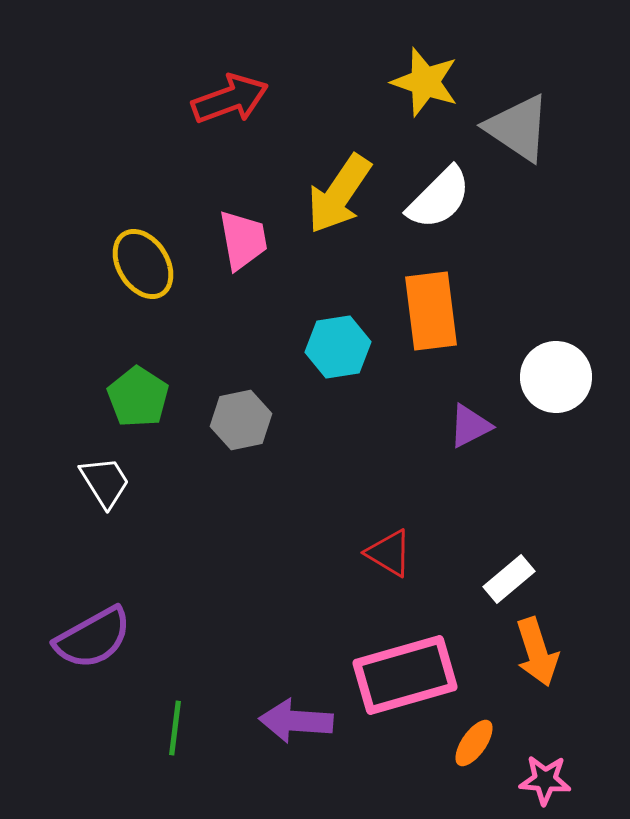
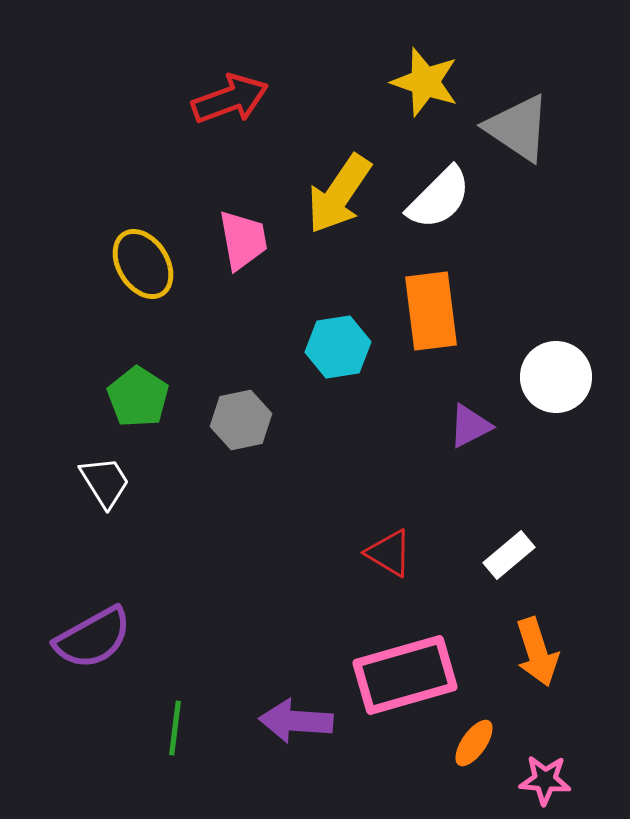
white rectangle: moved 24 px up
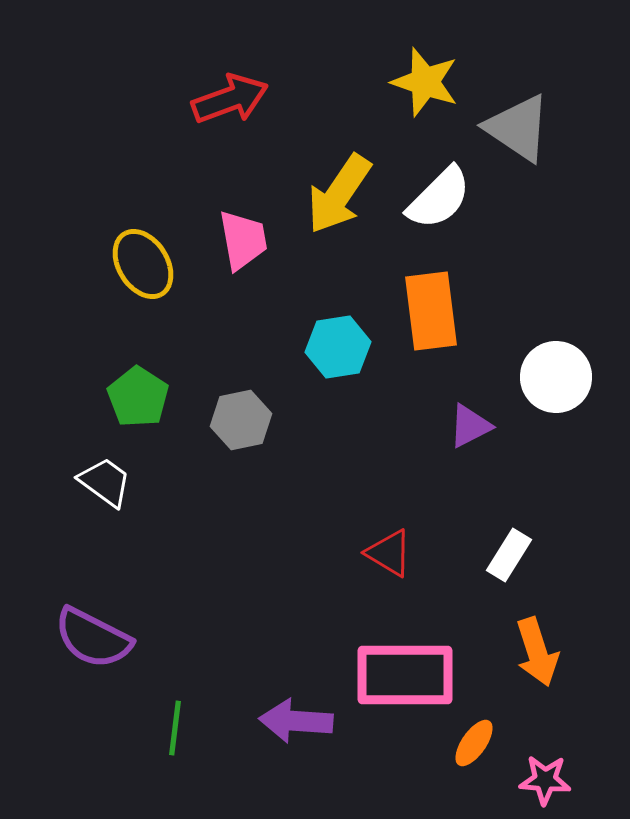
white trapezoid: rotated 22 degrees counterclockwise
white rectangle: rotated 18 degrees counterclockwise
purple semicircle: rotated 56 degrees clockwise
pink rectangle: rotated 16 degrees clockwise
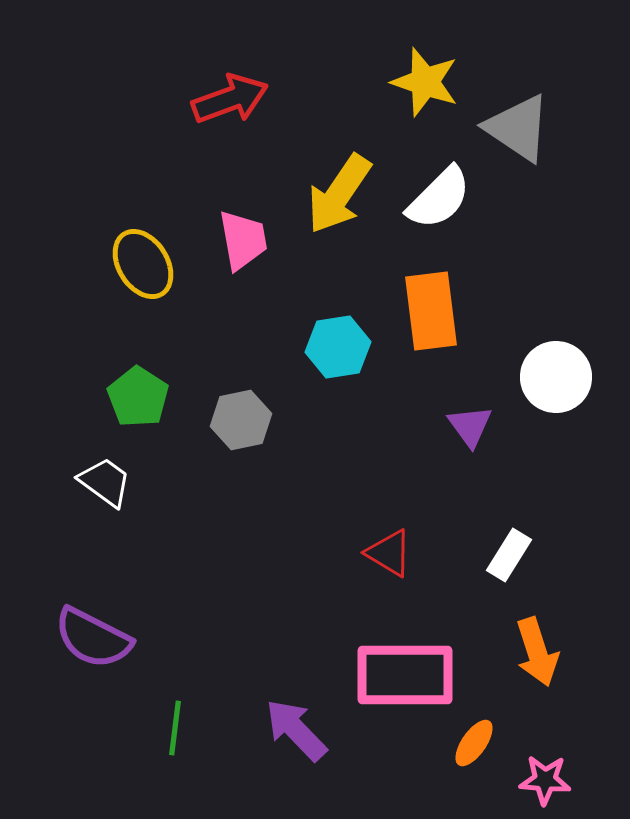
purple triangle: rotated 39 degrees counterclockwise
purple arrow: moved 9 px down; rotated 42 degrees clockwise
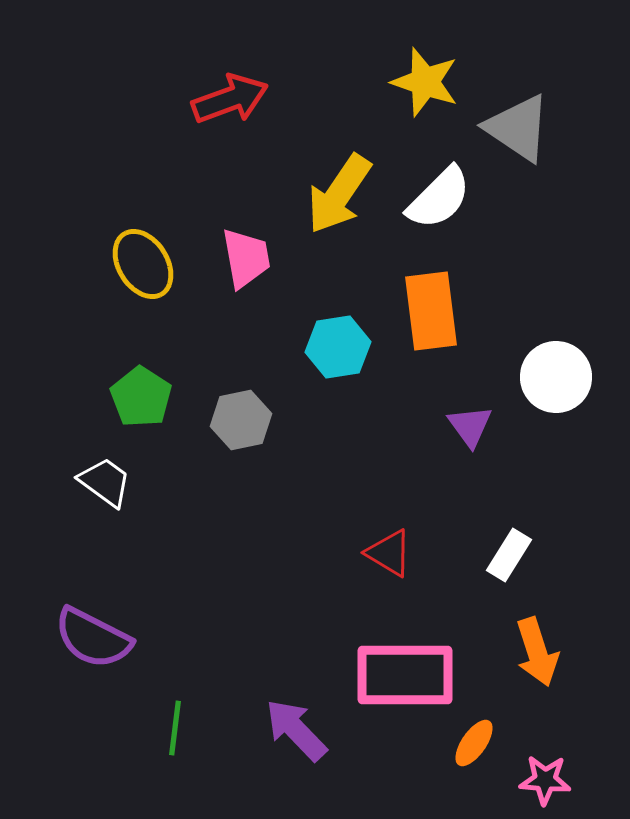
pink trapezoid: moved 3 px right, 18 px down
green pentagon: moved 3 px right
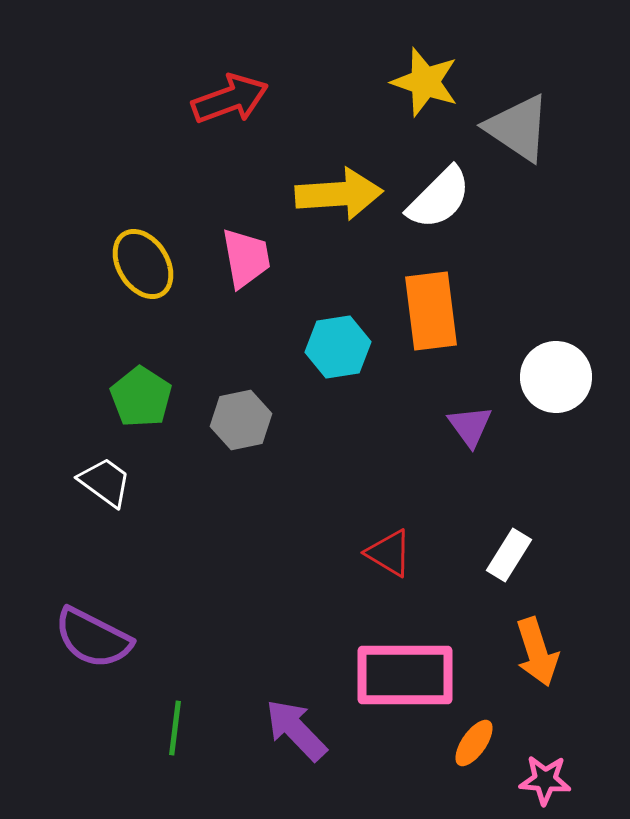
yellow arrow: rotated 128 degrees counterclockwise
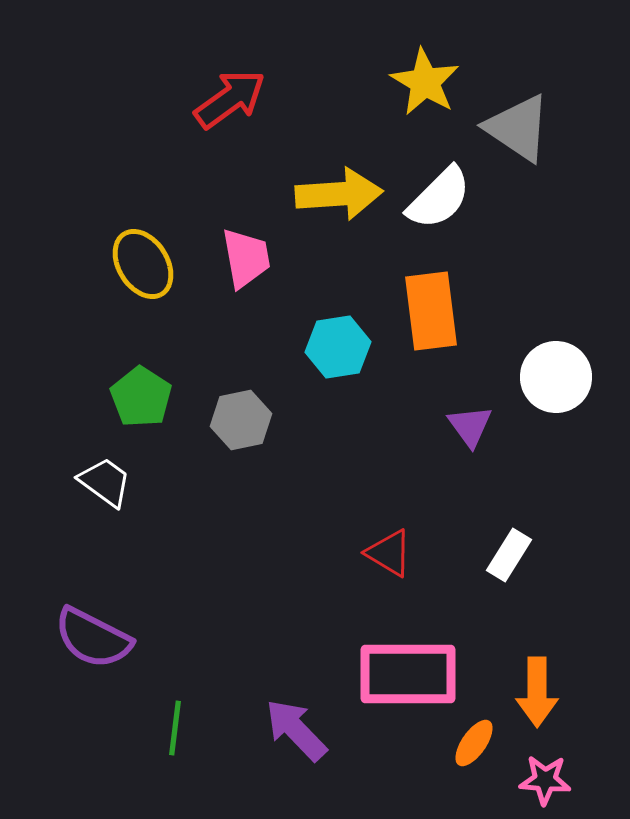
yellow star: rotated 12 degrees clockwise
red arrow: rotated 16 degrees counterclockwise
orange arrow: moved 40 px down; rotated 18 degrees clockwise
pink rectangle: moved 3 px right, 1 px up
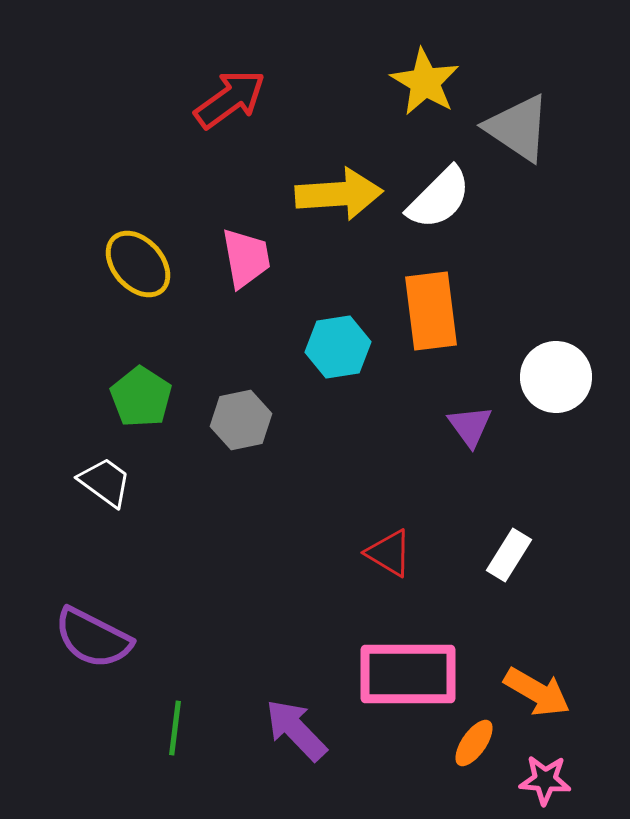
yellow ellipse: moved 5 px left; rotated 10 degrees counterclockwise
orange arrow: rotated 60 degrees counterclockwise
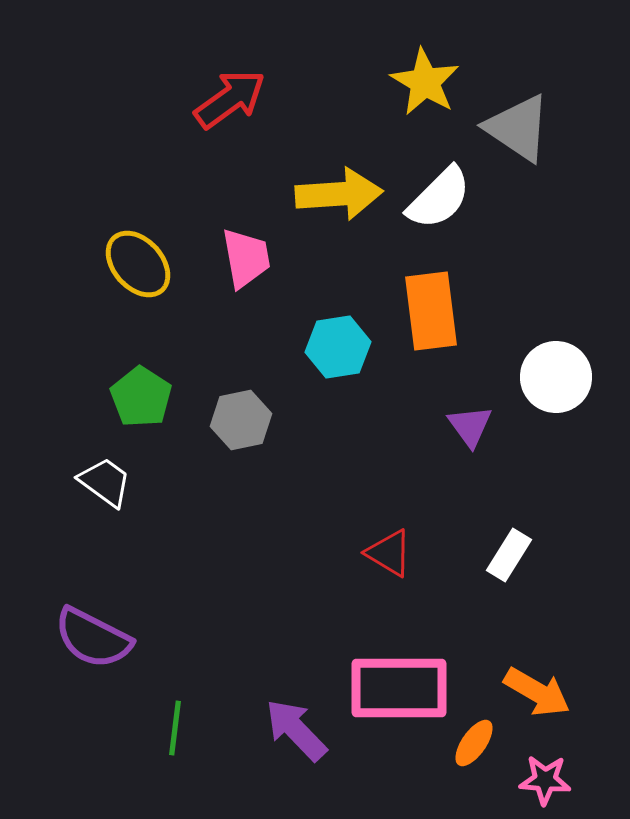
pink rectangle: moved 9 px left, 14 px down
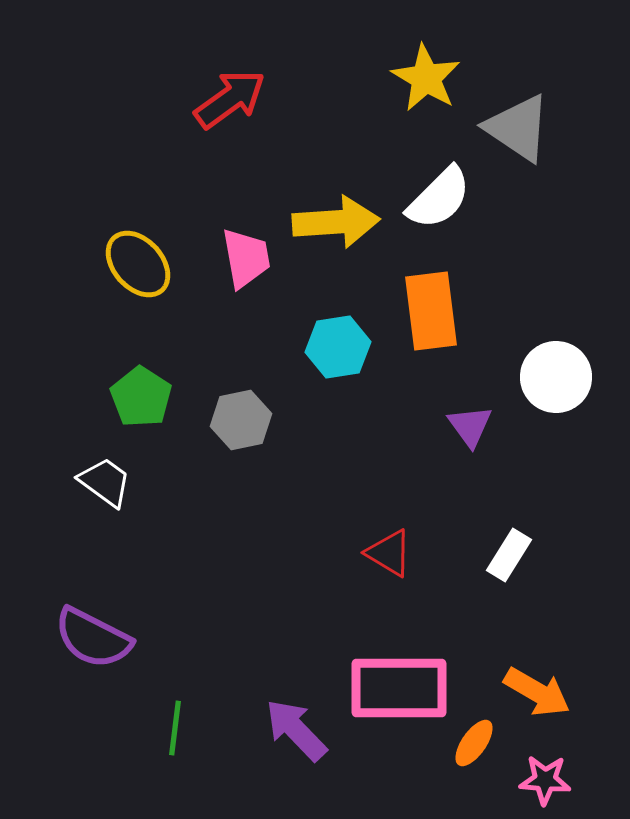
yellow star: moved 1 px right, 4 px up
yellow arrow: moved 3 px left, 28 px down
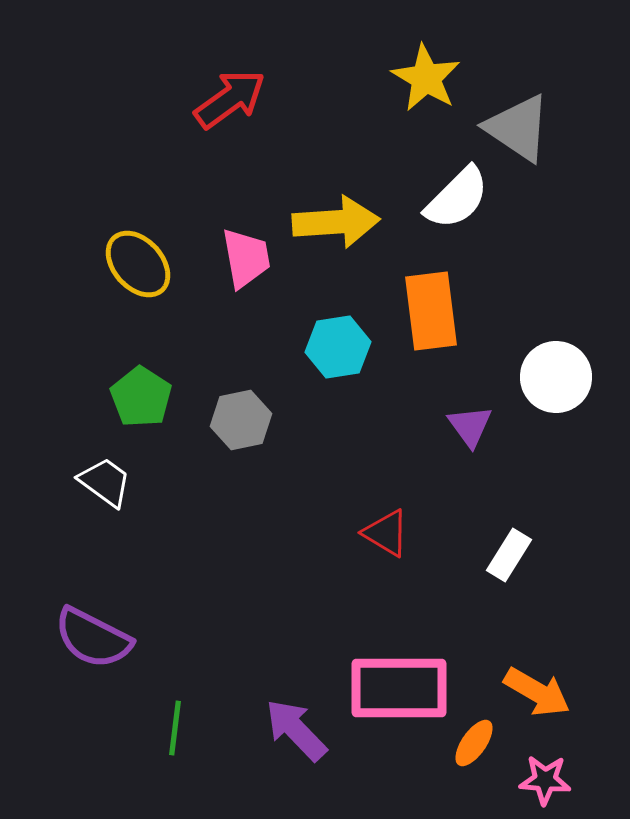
white semicircle: moved 18 px right
red triangle: moved 3 px left, 20 px up
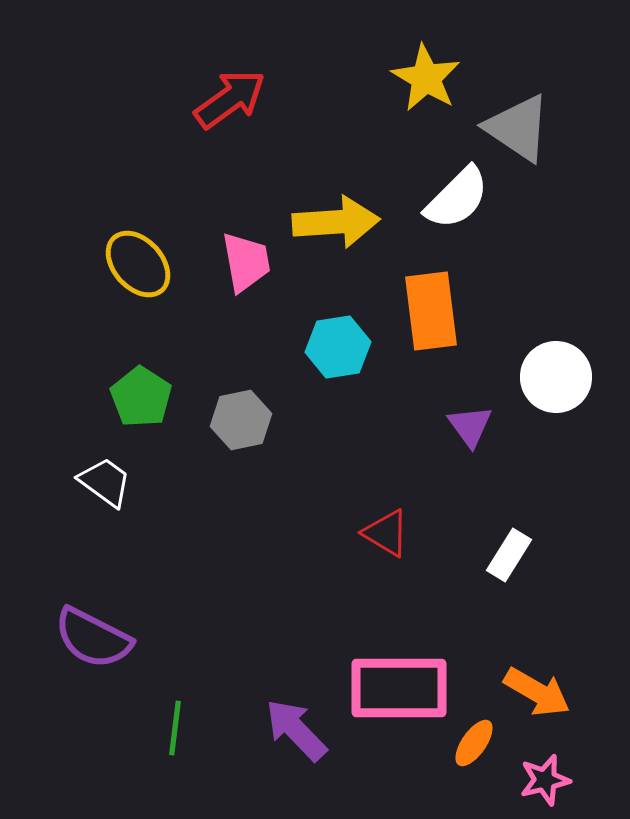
pink trapezoid: moved 4 px down
pink star: rotated 18 degrees counterclockwise
